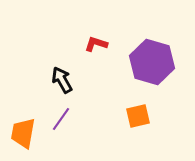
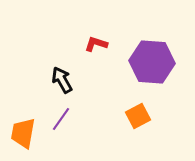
purple hexagon: rotated 12 degrees counterclockwise
orange square: rotated 15 degrees counterclockwise
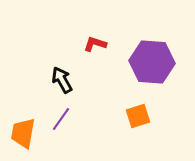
red L-shape: moved 1 px left
orange square: rotated 10 degrees clockwise
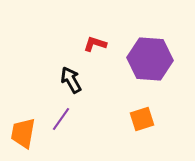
purple hexagon: moved 2 px left, 3 px up
black arrow: moved 9 px right
orange square: moved 4 px right, 3 px down
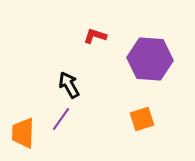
red L-shape: moved 8 px up
black arrow: moved 2 px left, 5 px down
orange trapezoid: rotated 8 degrees counterclockwise
